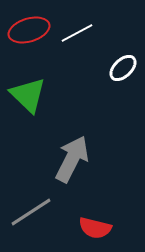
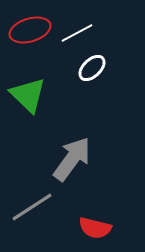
red ellipse: moved 1 px right
white ellipse: moved 31 px left
gray arrow: rotated 9 degrees clockwise
gray line: moved 1 px right, 5 px up
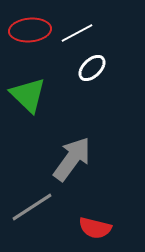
red ellipse: rotated 12 degrees clockwise
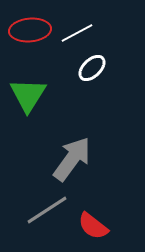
green triangle: rotated 18 degrees clockwise
gray line: moved 15 px right, 3 px down
red semicircle: moved 2 px left, 2 px up; rotated 24 degrees clockwise
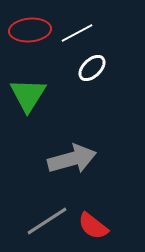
gray arrow: rotated 39 degrees clockwise
gray line: moved 11 px down
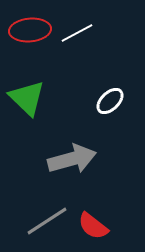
white ellipse: moved 18 px right, 33 px down
green triangle: moved 1 px left, 3 px down; rotated 18 degrees counterclockwise
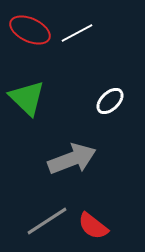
red ellipse: rotated 30 degrees clockwise
gray arrow: rotated 6 degrees counterclockwise
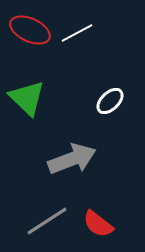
red semicircle: moved 5 px right, 2 px up
